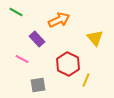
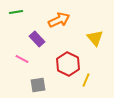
green line: rotated 40 degrees counterclockwise
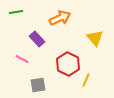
orange arrow: moved 1 px right, 2 px up
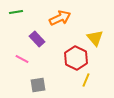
red hexagon: moved 8 px right, 6 px up
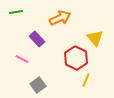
gray square: rotated 28 degrees counterclockwise
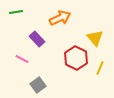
yellow line: moved 14 px right, 12 px up
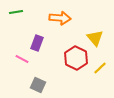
orange arrow: rotated 30 degrees clockwise
purple rectangle: moved 4 px down; rotated 63 degrees clockwise
yellow line: rotated 24 degrees clockwise
gray square: rotated 28 degrees counterclockwise
